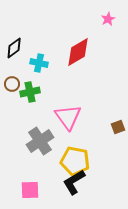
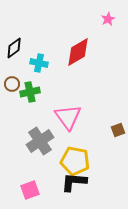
brown square: moved 3 px down
black L-shape: rotated 36 degrees clockwise
pink square: rotated 18 degrees counterclockwise
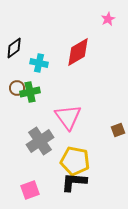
brown circle: moved 5 px right, 4 px down
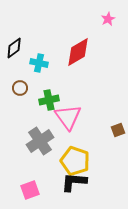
brown circle: moved 3 px right
green cross: moved 19 px right, 8 px down
yellow pentagon: rotated 8 degrees clockwise
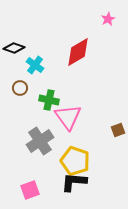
black diamond: rotated 55 degrees clockwise
cyan cross: moved 4 px left, 2 px down; rotated 24 degrees clockwise
green cross: rotated 24 degrees clockwise
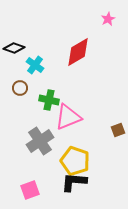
pink triangle: rotated 44 degrees clockwise
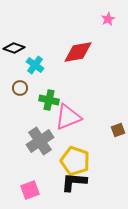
red diamond: rotated 20 degrees clockwise
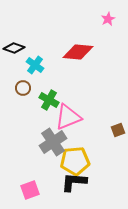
red diamond: rotated 16 degrees clockwise
brown circle: moved 3 px right
green cross: rotated 18 degrees clockwise
gray cross: moved 13 px right, 1 px down
yellow pentagon: rotated 24 degrees counterclockwise
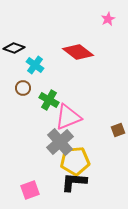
red diamond: rotated 32 degrees clockwise
gray cross: moved 7 px right; rotated 8 degrees counterclockwise
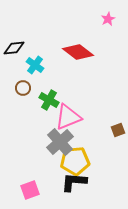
black diamond: rotated 25 degrees counterclockwise
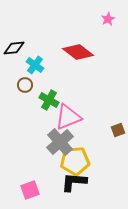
brown circle: moved 2 px right, 3 px up
